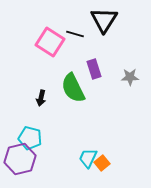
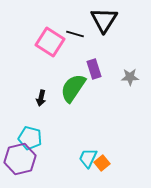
green semicircle: rotated 60 degrees clockwise
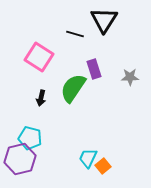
pink square: moved 11 px left, 15 px down
orange square: moved 1 px right, 3 px down
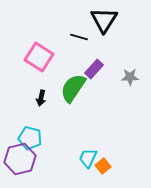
black line: moved 4 px right, 3 px down
purple rectangle: rotated 60 degrees clockwise
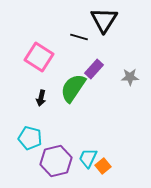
purple hexagon: moved 36 px right, 2 px down
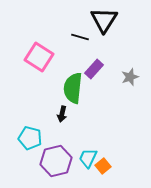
black line: moved 1 px right
gray star: rotated 18 degrees counterclockwise
green semicircle: rotated 28 degrees counterclockwise
black arrow: moved 21 px right, 16 px down
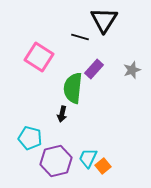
gray star: moved 2 px right, 7 px up
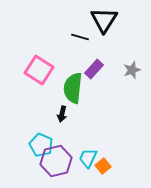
pink square: moved 13 px down
cyan pentagon: moved 11 px right, 7 px down; rotated 10 degrees clockwise
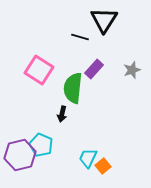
purple hexagon: moved 36 px left, 6 px up
